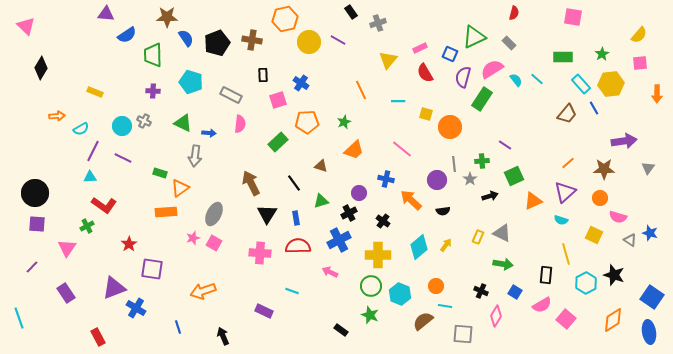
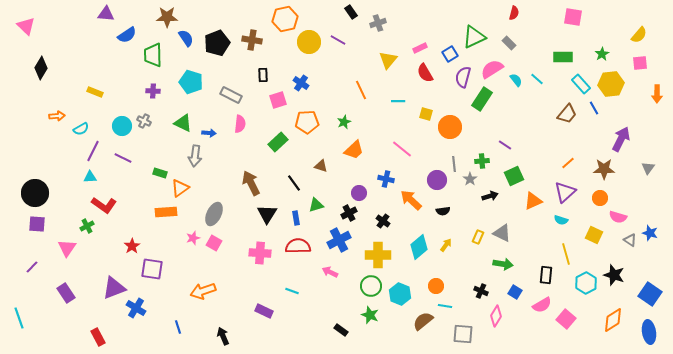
blue square at (450, 54): rotated 35 degrees clockwise
purple arrow at (624, 141): moved 3 px left, 2 px up; rotated 55 degrees counterclockwise
green triangle at (321, 201): moved 5 px left, 4 px down
red star at (129, 244): moved 3 px right, 2 px down
blue square at (652, 297): moved 2 px left, 3 px up
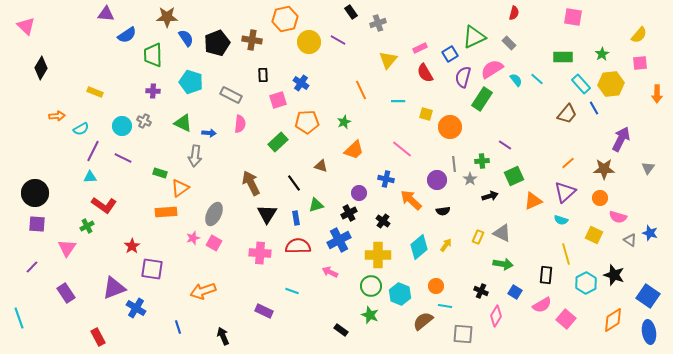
blue square at (650, 294): moved 2 px left, 2 px down
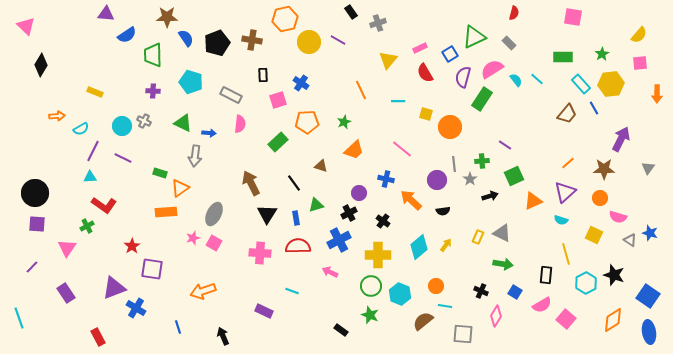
black diamond at (41, 68): moved 3 px up
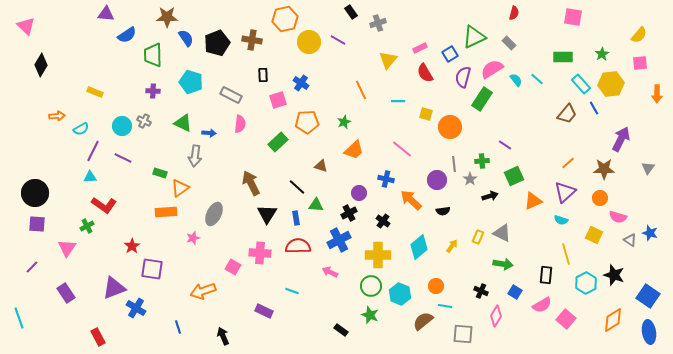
black line at (294, 183): moved 3 px right, 4 px down; rotated 12 degrees counterclockwise
green triangle at (316, 205): rotated 21 degrees clockwise
pink square at (214, 243): moved 19 px right, 24 px down
yellow arrow at (446, 245): moved 6 px right, 1 px down
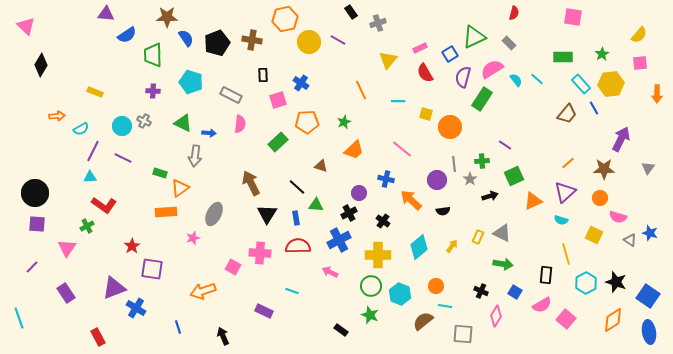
black star at (614, 275): moved 2 px right, 7 px down
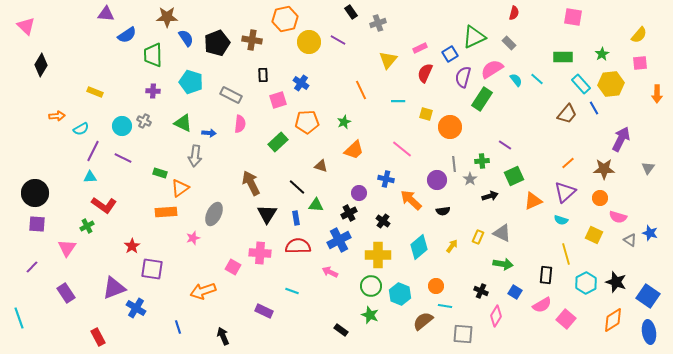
red semicircle at (425, 73): rotated 54 degrees clockwise
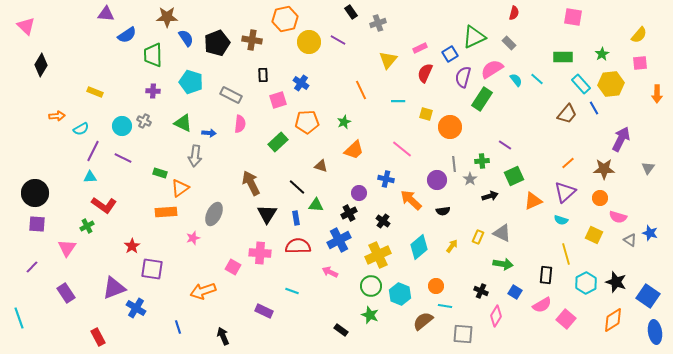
yellow cross at (378, 255): rotated 25 degrees counterclockwise
blue ellipse at (649, 332): moved 6 px right
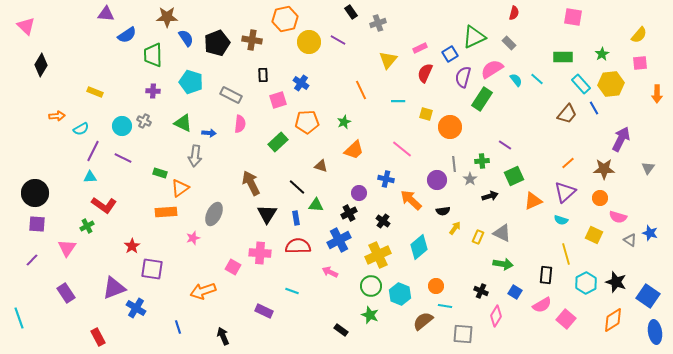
yellow arrow at (452, 246): moved 3 px right, 18 px up
purple line at (32, 267): moved 7 px up
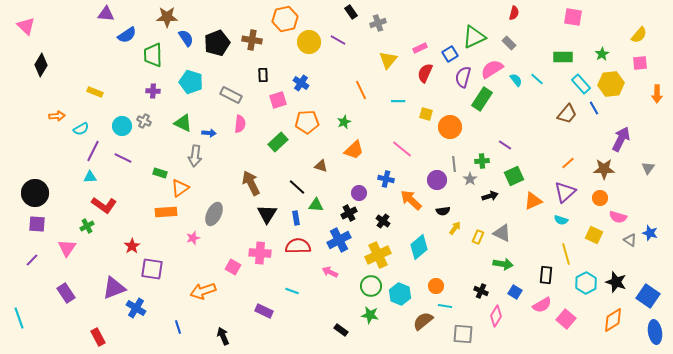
green star at (370, 315): rotated 12 degrees counterclockwise
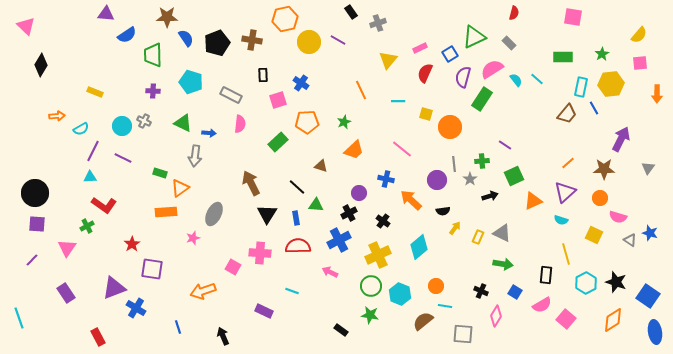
cyan rectangle at (581, 84): moved 3 px down; rotated 54 degrees clockwise
red star at (132, 246): moved 2 px up
